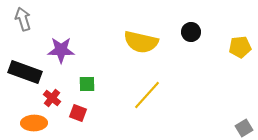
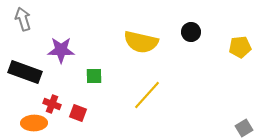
green square: moved 7 px right, 8 px up
red cross: moved 6 px down; rotated 18 degrees counterclockwise
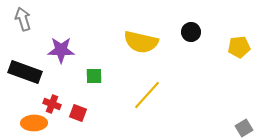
yellow pentagon: moved 1 px left
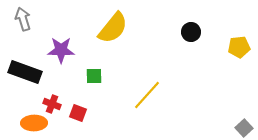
yellow semicircle: moved 28 px left, 14 px up; rotated 64 degrees counterclockwise
gray square: rotated 12 degrees counterclockwise
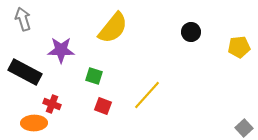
black rectangle: rotated 8 degrees clockwise
green square: rotated 18 degrees clockwise
red square: moved 25 px right, 7 px up
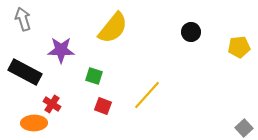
red cross: rotated 12 degrees clockwise
